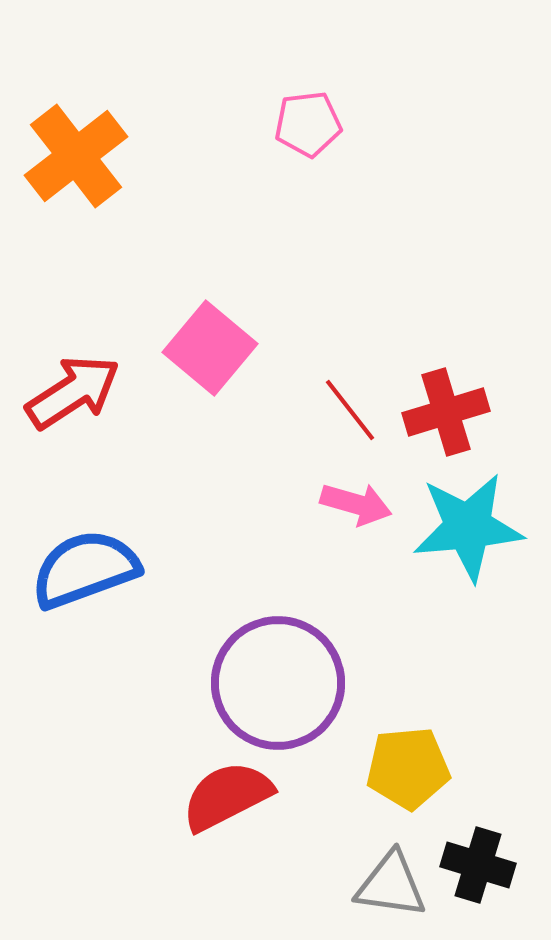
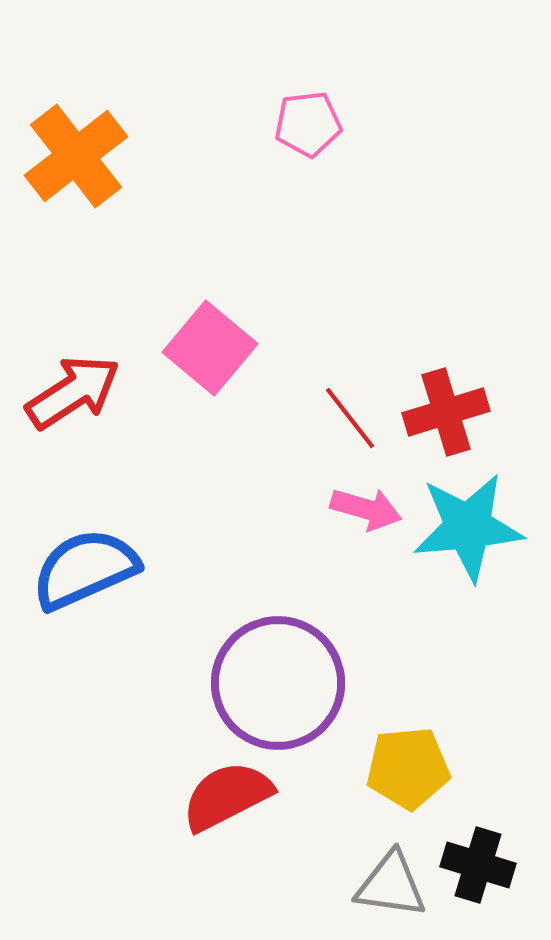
red line: moved 8 px down
pink arrow: moved 10 px right, 5 px down
blue semicircle: rotated 4 degrees counterclockwise
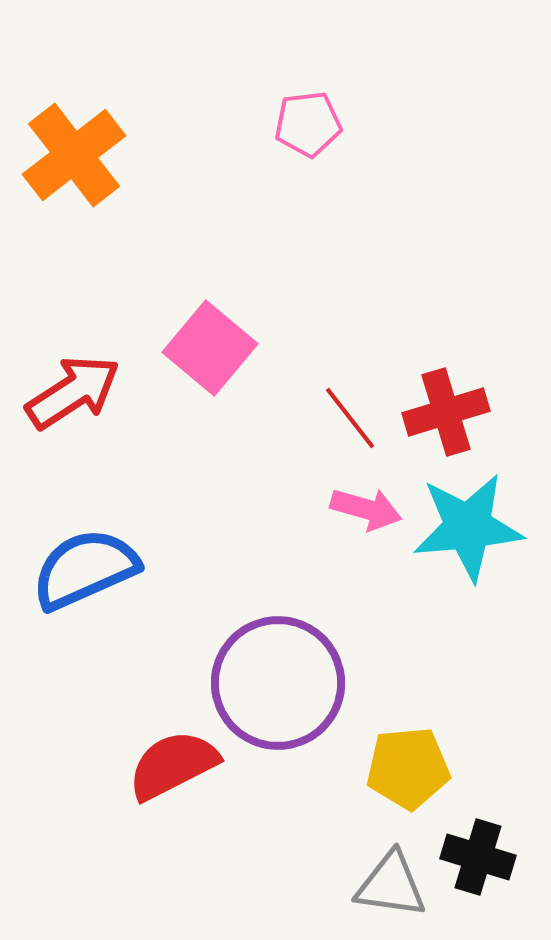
orange cross: moved 2 px left, 1 px up
red semicircle: moved 54 px left, 31 px up
black cross: moved 8 px up
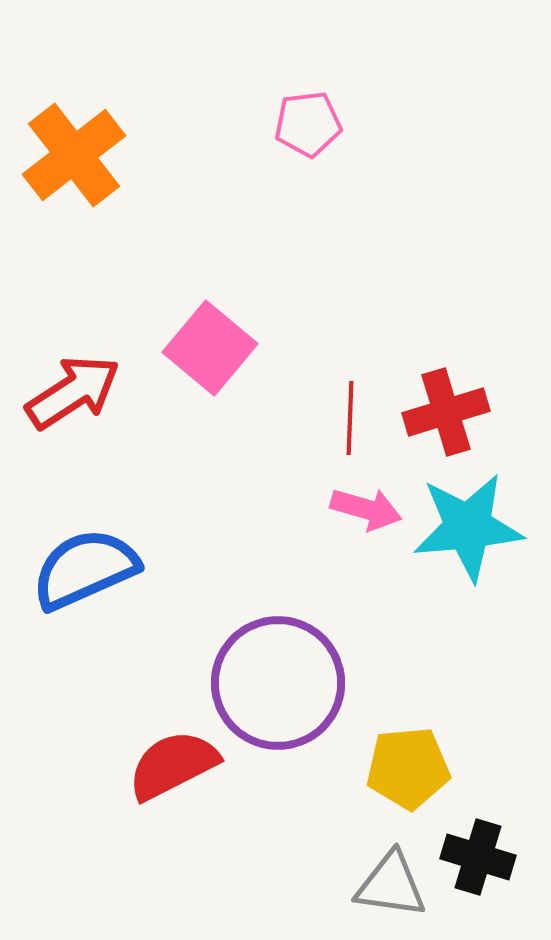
red line: rotated 40 degrees clockwise
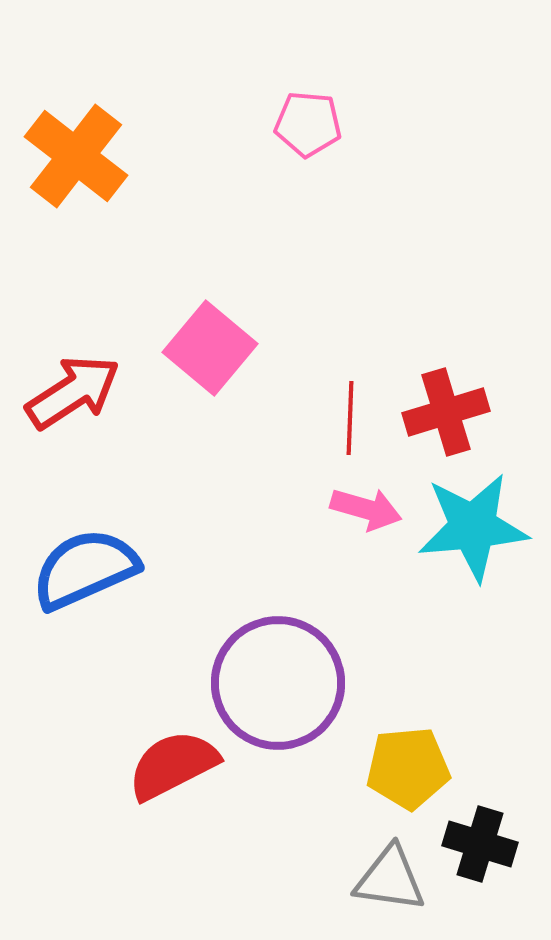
pink pentagon: rotated 12 degrees clockwise
orange cross: moved 2 px right, 1 px down; rotated 14 degrees counterclockwise
cyan star: moved 5 px right
black cross: moved 2 px right, 13 px up
gray triangle: moved 1 px left, 6 px up
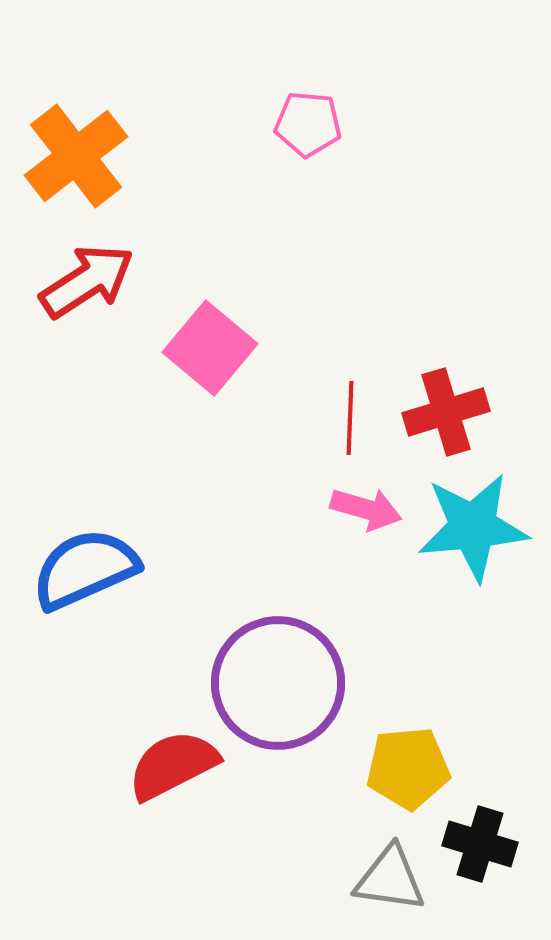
orange cross: rotated 14 degrees clockwise
red arrow: moved 14 px right, 111 px up
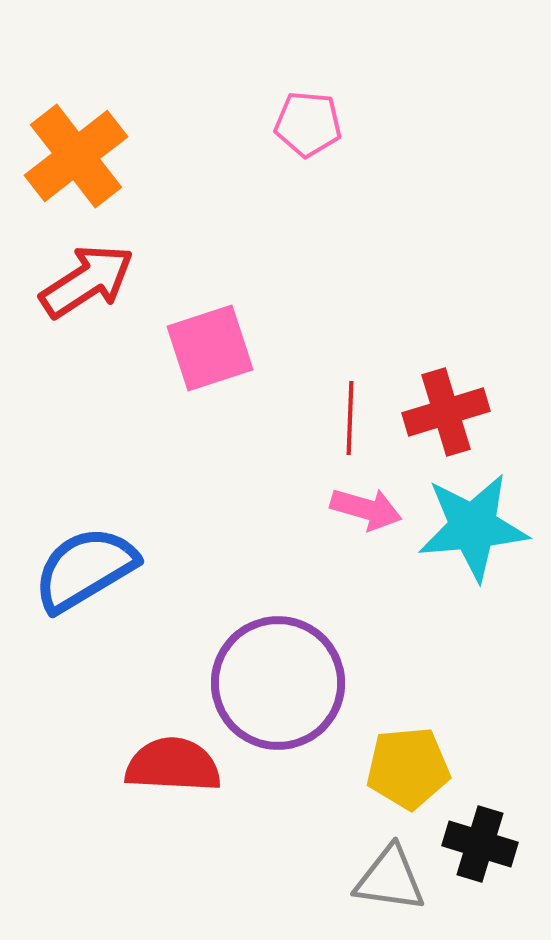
pink square: rotated 32 degrees clockwise
blue semicircle: rotated 7 degrees counterclockwise
red semicircle: rotated 30 degrees clockwise
